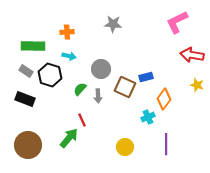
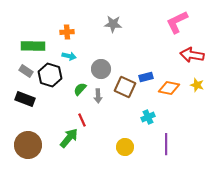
orange diamond: moved 5 px right, 11 px up; rotated 65 degrees clockwise
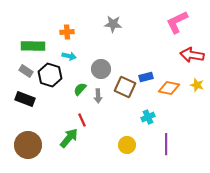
yellow circle: moved 2 px right, 2 px up
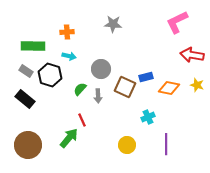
black rectangle: rotated 18 degrees clockwise
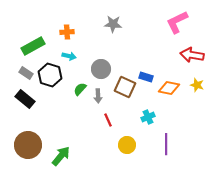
green rectangle: rotated 30 degrees counterclockwise
gray rectangle: moved 2 px down
blue rectangle: rotated 32 degrees clockwise
red line: moved 26 px right
green arrow: moved 8 px left, 18 px down
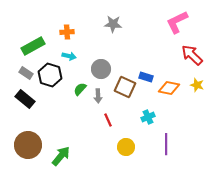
red arrow: rotated 35 degrees clockwise
yellow circle: moved 1 px left, 2 px down
